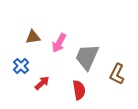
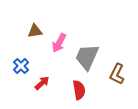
brown triangle: moved 2 px right, 6 px up
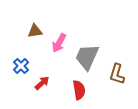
brown L-shape: rotated 10 degrees counterclockwise
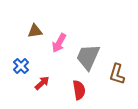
gray trapezoid: moved 1 px right
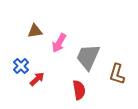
red arrow: moved 5 px left, 4 px up
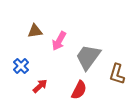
pink arrow: moved 2 px up
gray trapezoid: rotated 12 degrees clockwise
red arrow: moved 3 px right, 7 px down
red semicircle: rotated 36 degrees clockwise
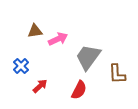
pink arrow: moved 1 px left, 2 px up; rotated 144 degrees counterclockwise
brown L-shape: rotated 20 degrees counterclockwise
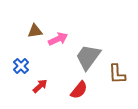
red semicircle: rotated 12 degrees clockwise
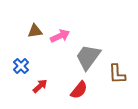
pink arrow: moved 2 px right, 3 px up
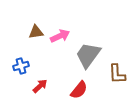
brown triangle: moved 1 px right, 1 px down
gray trapezoid: moved 2 px up
blue cross: rotated 28 degrees clockwise
